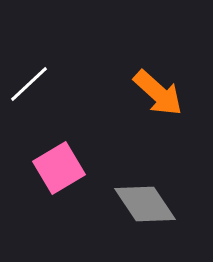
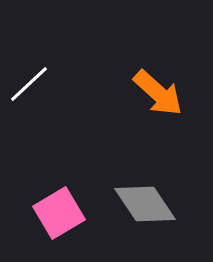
pink square: moved 45 px down
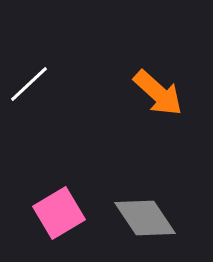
gray diamond: moved 14 px down
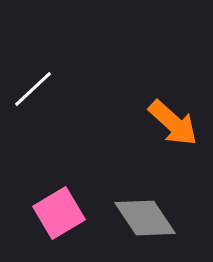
white line: moved 4 px right, 5 px down
orange arrow: moved 15 px right, 30 px down
